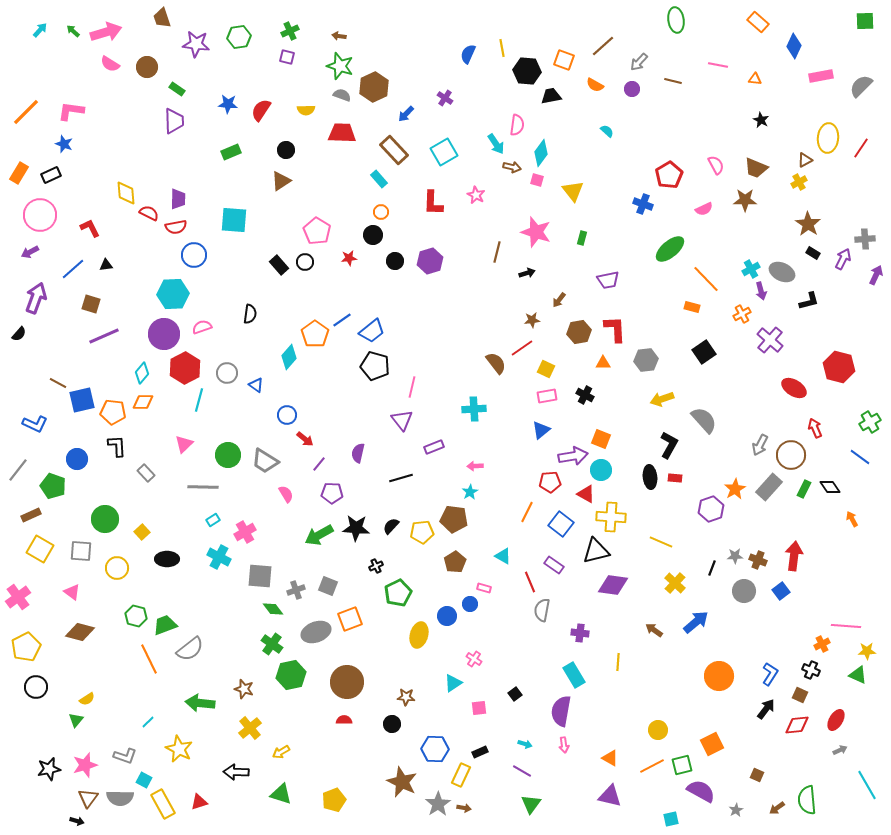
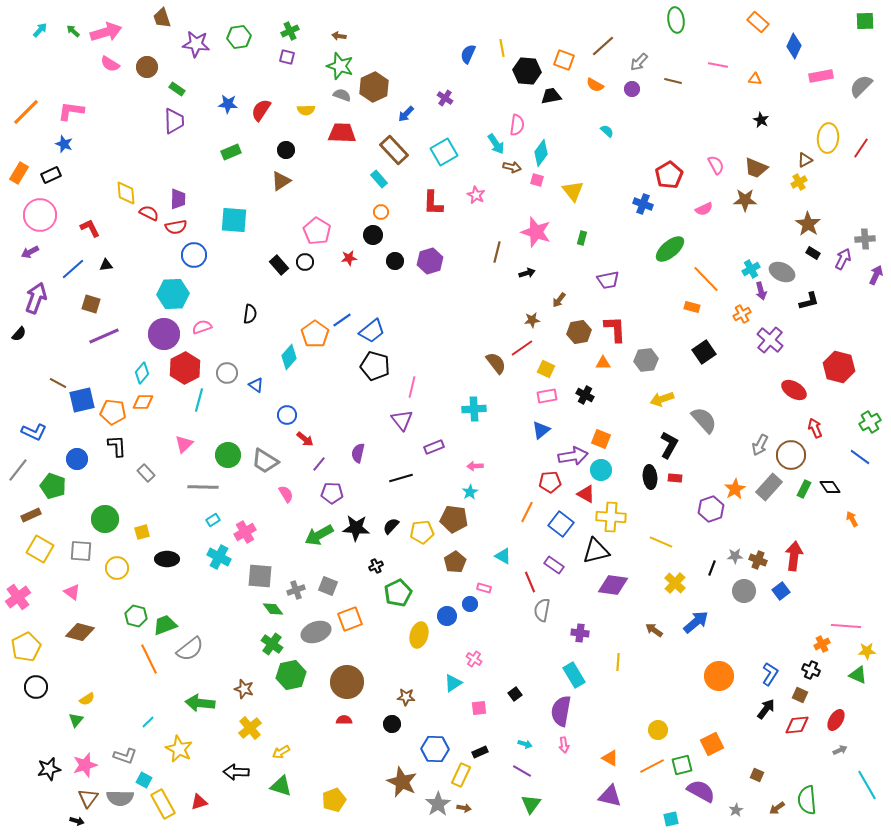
red ellipse at (794, 388): moved 2 px down
blue L-shape at (35, 424): moved 1 px left, 8 px down
yellow square at (142, 532): rotated 28 degrees clockwise
green triangle at (281, 794): moved 8 px up
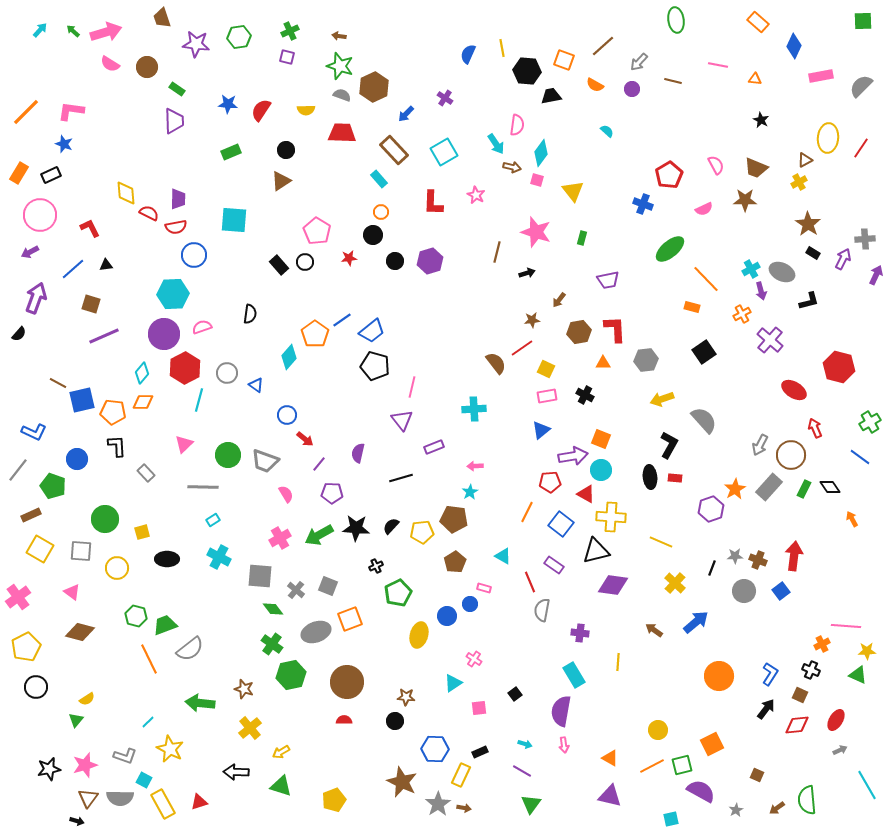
green square at (865, 21): moved 2 px left
gray trapezoid at (265, 461): rotated 12 degrees counterclockwise
pink cross at (245, 532): moved 35 px right, 6 px down
gray cross at (296, 590): rotated 30 degrees counterclockwise
black circle at (392, 724): moved 3 px right, 3 px up
yellow star at (179, 749): moved 9 px left
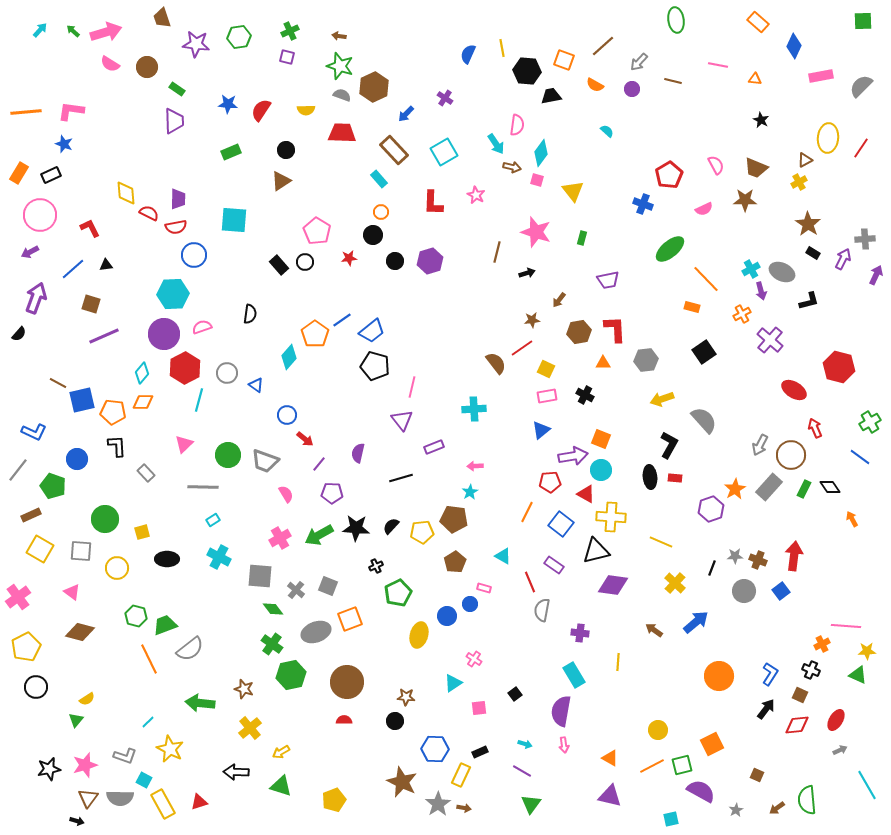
orange line at (26, 112): rotated 40 degrees clockwise
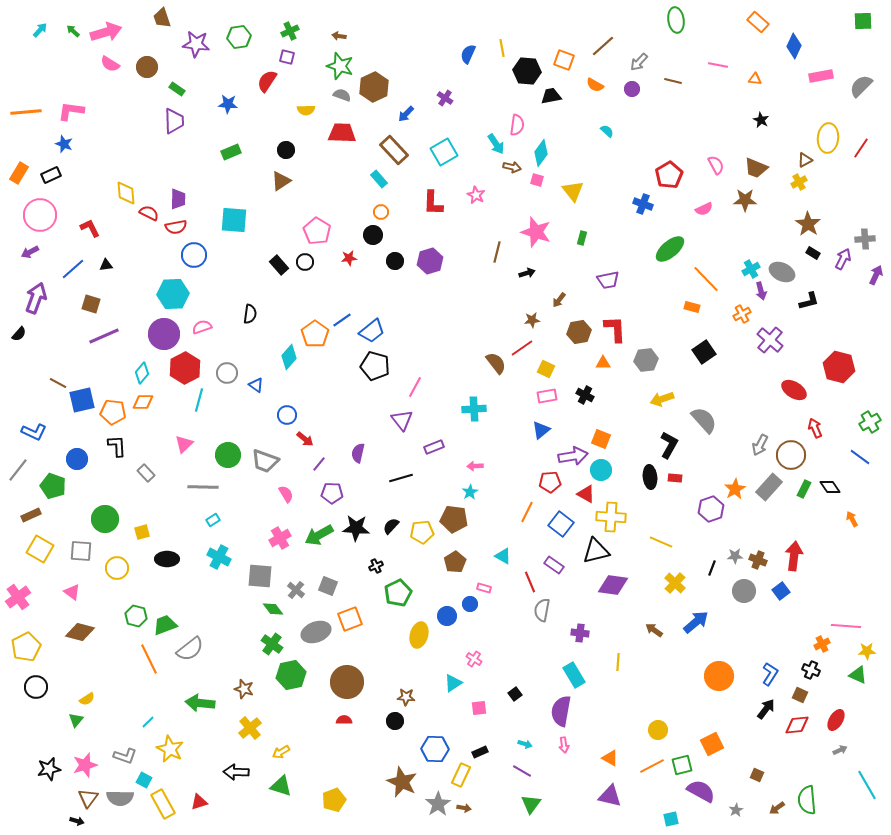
red semicircle at (261, 110): moved 6 px right, 29 px up
pink line at (412, 387): moved 3 px right; rotated 15 degrees clockwise
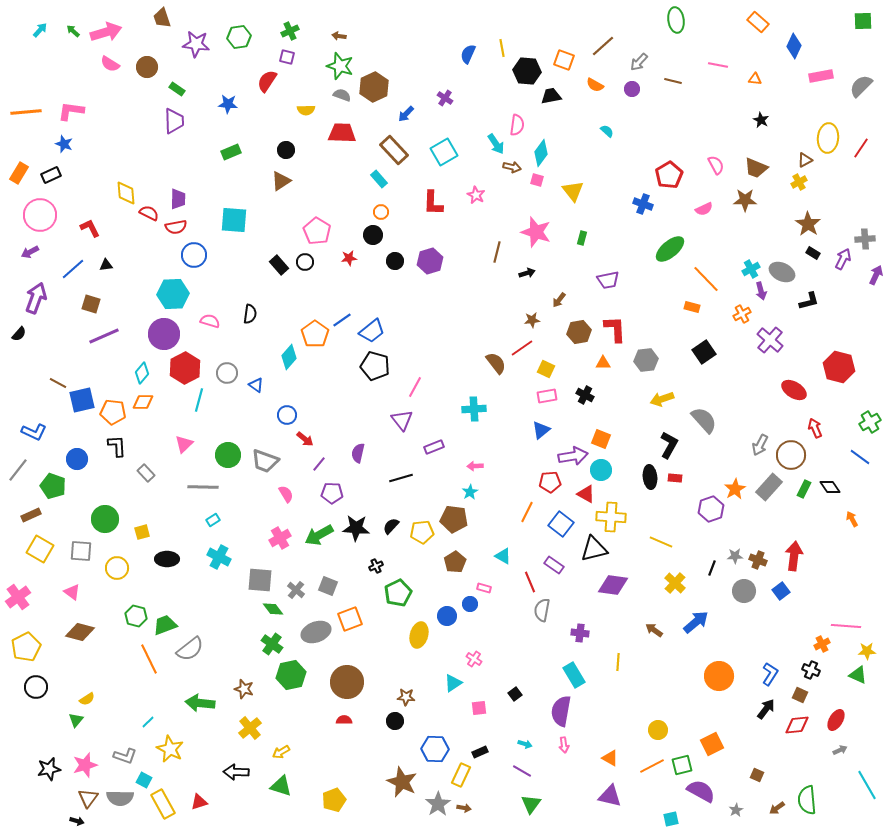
pink semicircle at (202, 327): moved 8 px right, 6 px up; rotated 36 degrees clockwise
black triangle at (596, 551): moved 2 px left, 2 px up
gray square at (260, 576): moved 4 px down
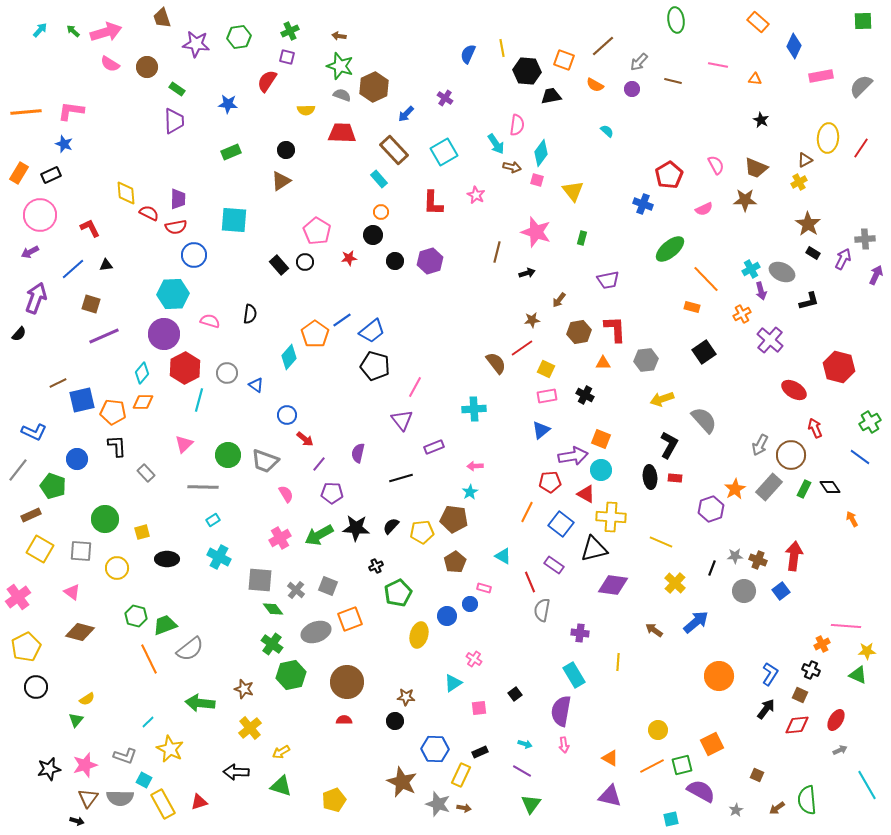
brown line at (58, 383): rotated 54 degrees counterclockwise
gray star at (438, 804): rotated 20 degrees counterclockwise
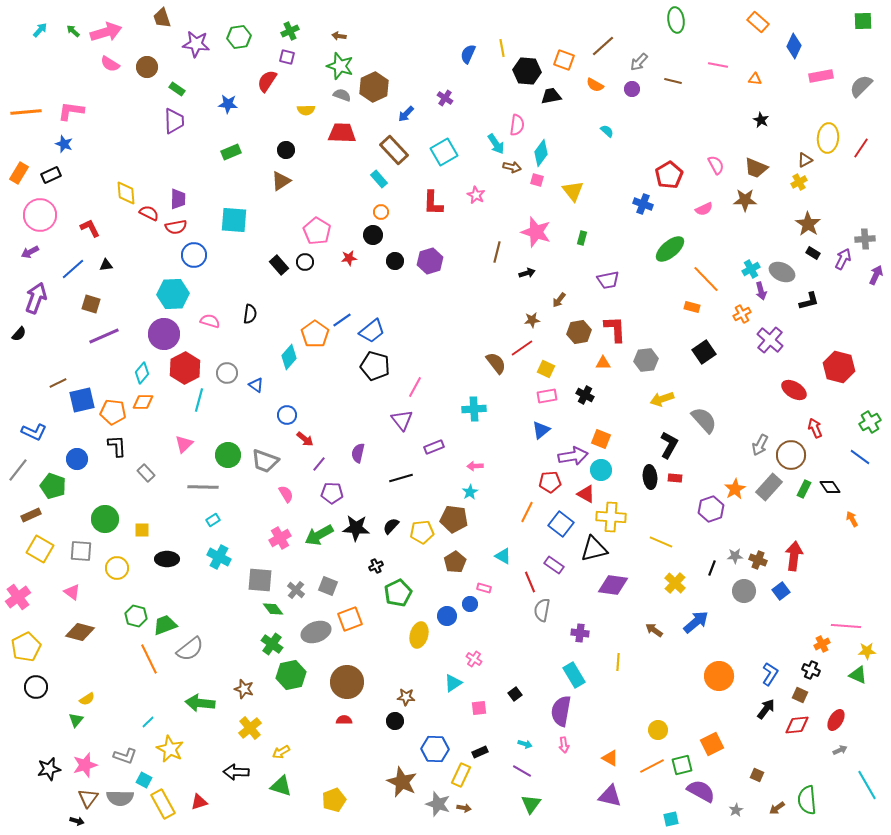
yellow square at (142, 532): moved 2 px up; rotated 14 degrees clockwise
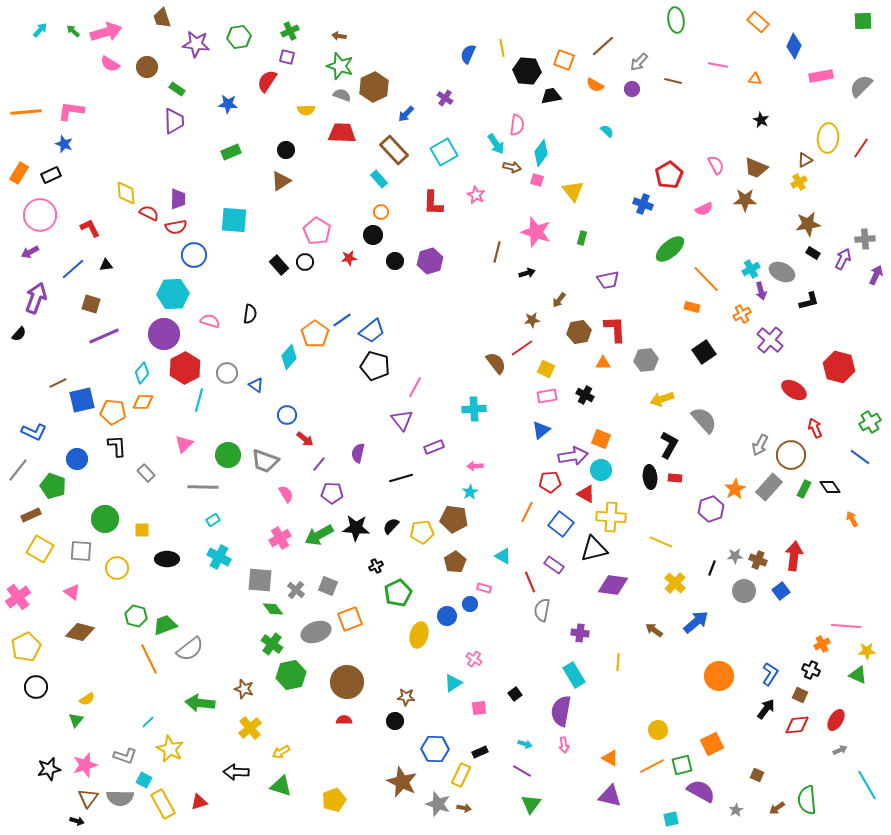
brown star at (808, 224): rotated 30 degrees clockwise
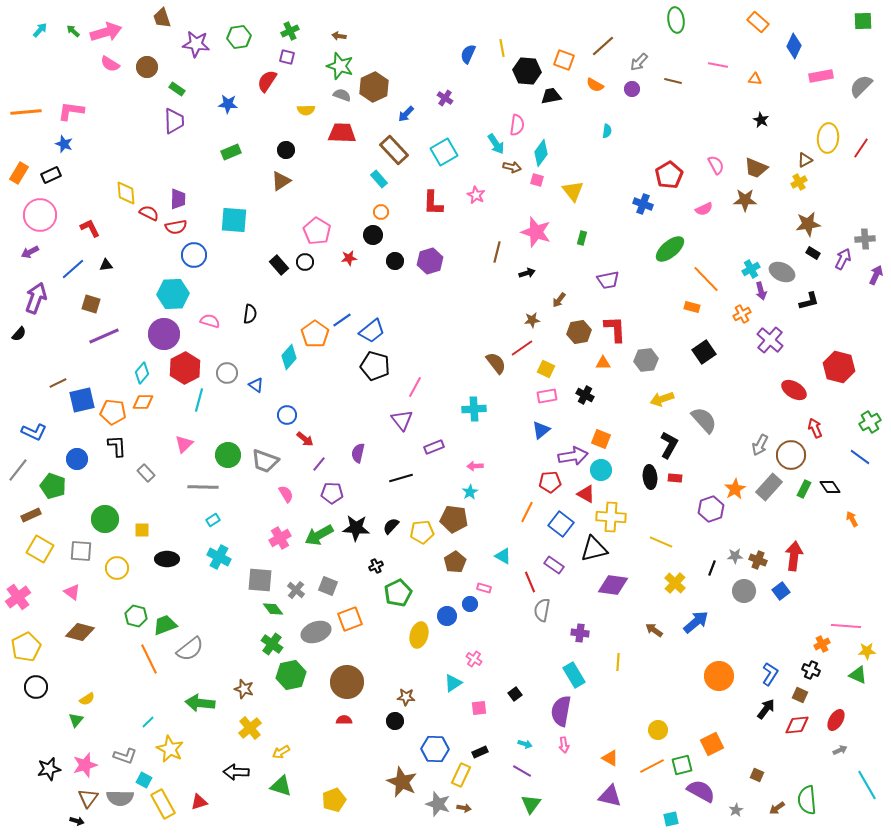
cyan semicircle at (607, 131): rotated 56 degrees clockwise
